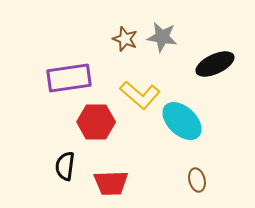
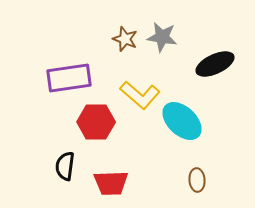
brown ellipse: rotated 10 degrees clockwise
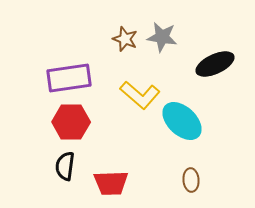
red hexagon: moved 25 px left
brown ellipse: moved 6 px left
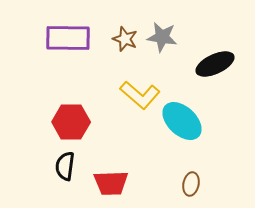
purple rectangle: moved 1 px left, 40 px up; rotated 9 degrees clockwise
brown ellipse: moved 4 px down; rotated 15 degrees clockwise
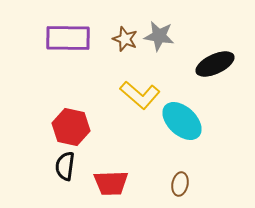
gray star: moved 3 px left, 1 px up
red hexagon: moved 5 px down; rotated 12 degrees clockwise
brown ellipse: moved 11 px left
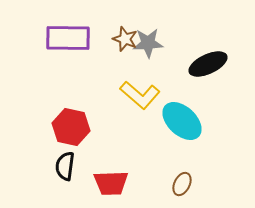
gray star: moved 11 px left, 7 px down; rotated 12 degrees counterclockwise
black ellipse: moved 7 px left
brown ellipse: moved 2 px right; rotated 15 degrees clockwise
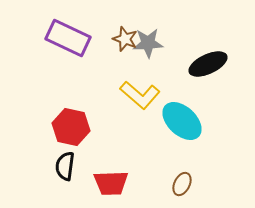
purple rectangle: rotated 24 degrees clockwise
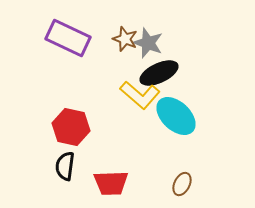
gray star: rotated 24 degrees clockwise
black ellipse: moved 49 px left, 9 px down
cyan ellipse: moved 6 px left, 5 px up
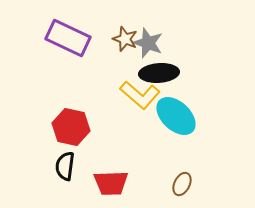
black ellipse: rotated 21 degrees clockwise
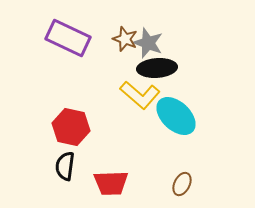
black ellipse: moved 2 px left, 5 px up
